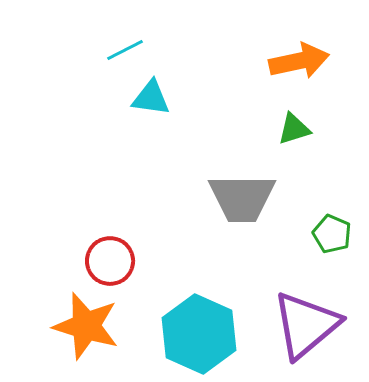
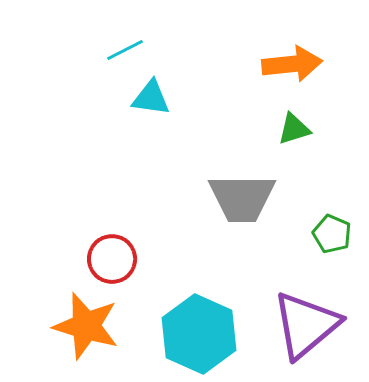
orange arrow: moved 7 px left, 3 px down; rotated 6 degrees clockwise
red circle: moved 2 px right, 2 px up
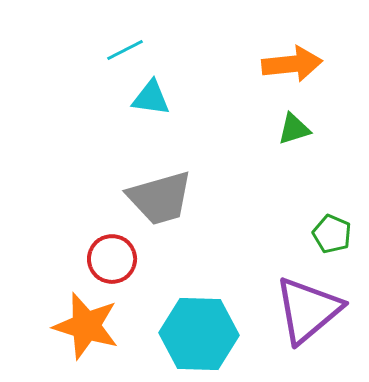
gray trapezoid: moved 82 px left; rotated 16 degrees counterclockwise
purple triangle: moved 2 px right, 15 px up
cyan hexagon: rotated 22 degrees counterclockwise
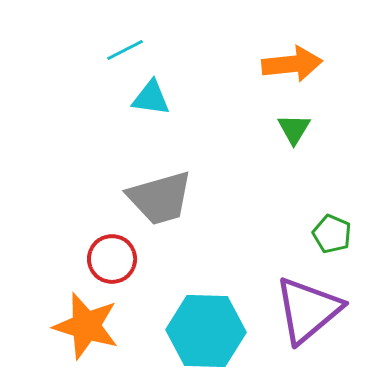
green triangle: rotated 42 degrees counterclockwise
cyan hexagon: moved 7 px right, 3 px up
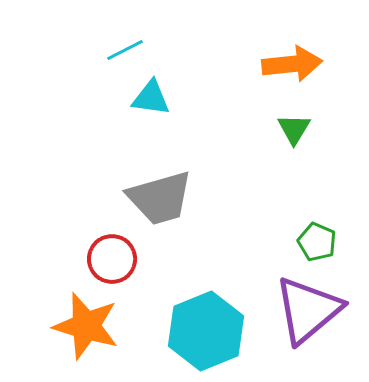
green pentagon: moved 15 px left, 8 px down
cyan hexagon: rotated 24 degrees counterclockwise
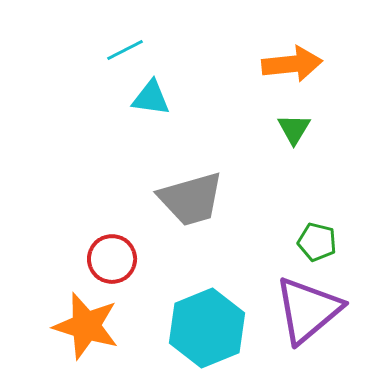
gray trapezoid: moved 31 px right, 1 px down
green pentagon: rotated 9 degrees counterclockwise
cyan hexagon: moved 1 px right, 3 px up
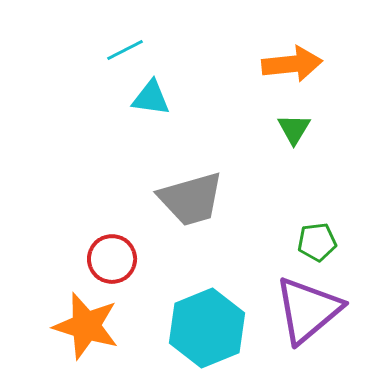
green pentagon: rotated 21 degrees counterclockwise
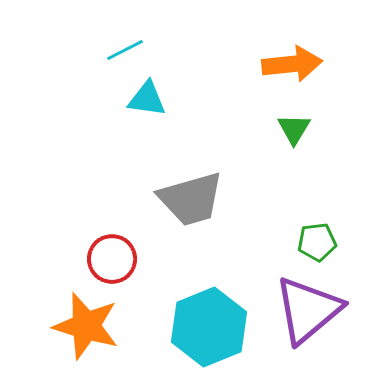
cyan triangle: moved 4 px left, 1 px down
cyan hexagon: moved 2 px right, 1 px up
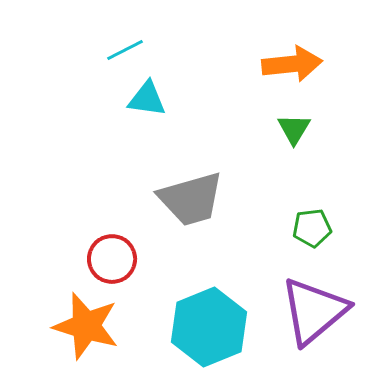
green pentagon: moved 5 px left, 14 px up
purple triangle: moved 6 px right, 1 px down
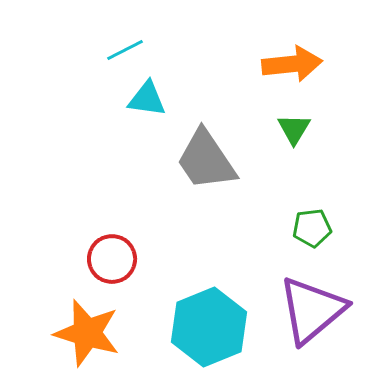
gray trapezoid: moved 15 px right, 39 px up; rotated 72 degrees clockwise
purple triangle: moved 2 px left, 1 px up
orange star: moved 1 px right, 7 px down
